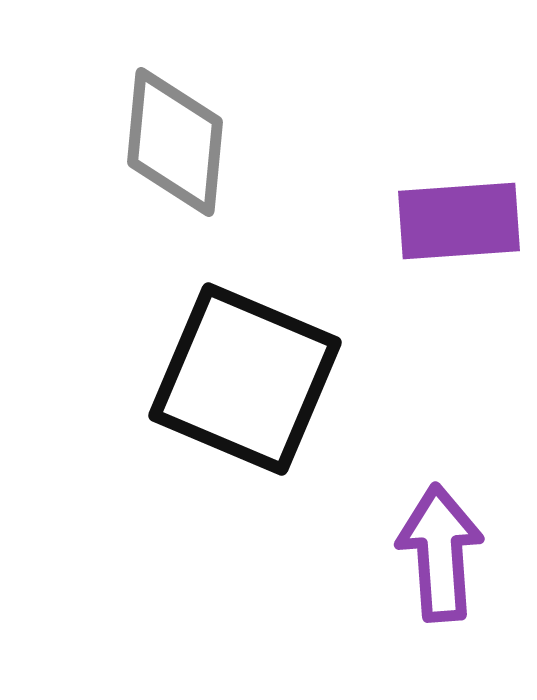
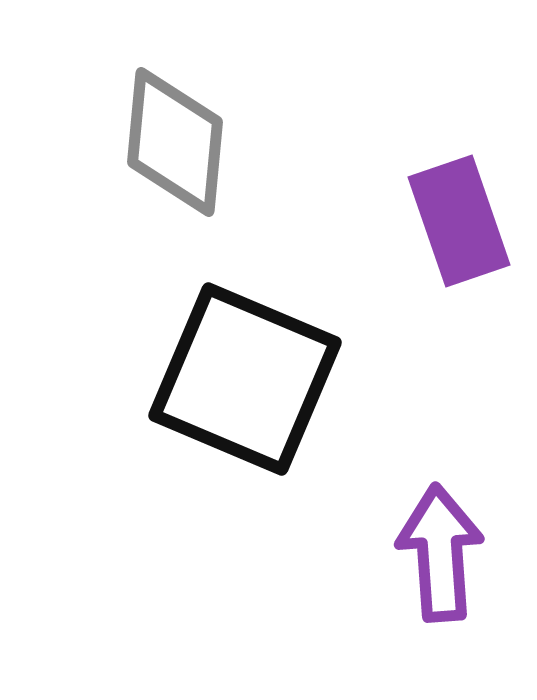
purple rectangle: rotated 75 degrees clockwise
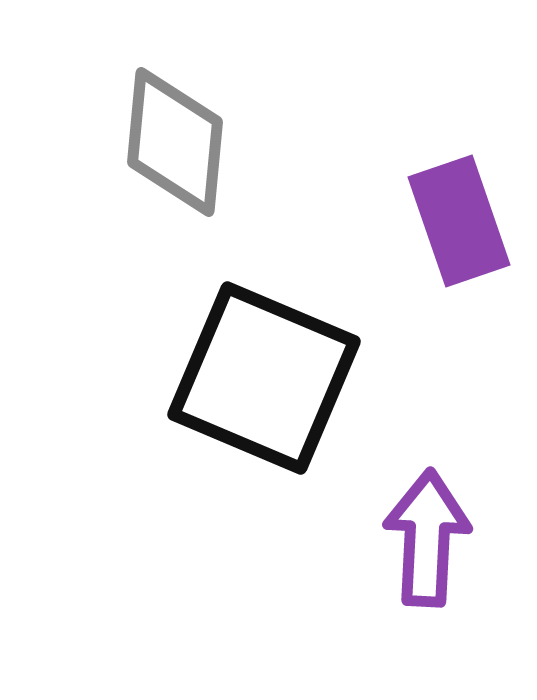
black square: moved 19 px right, 1 px up
purple arrow: moved 13 px left, 15 px up; rotated 7 degrees clockwise
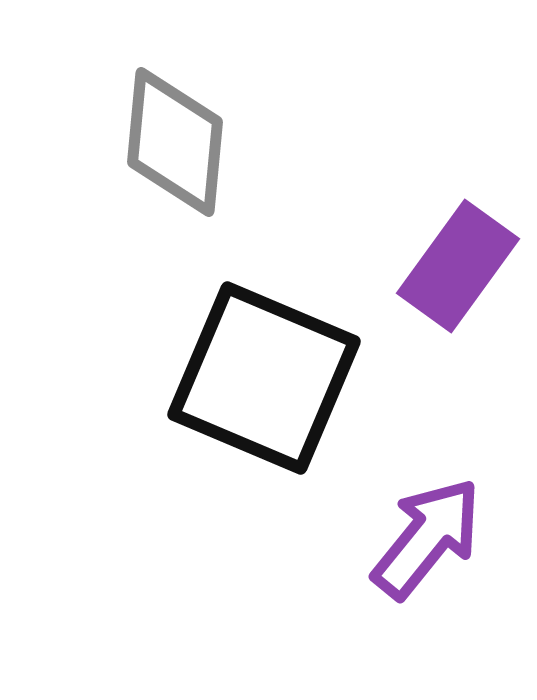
purple rectangle: moved 1 px left, 45 px down; rotated 55 degrees clockwise
purple arrow: rotated 36 degrees clockwise
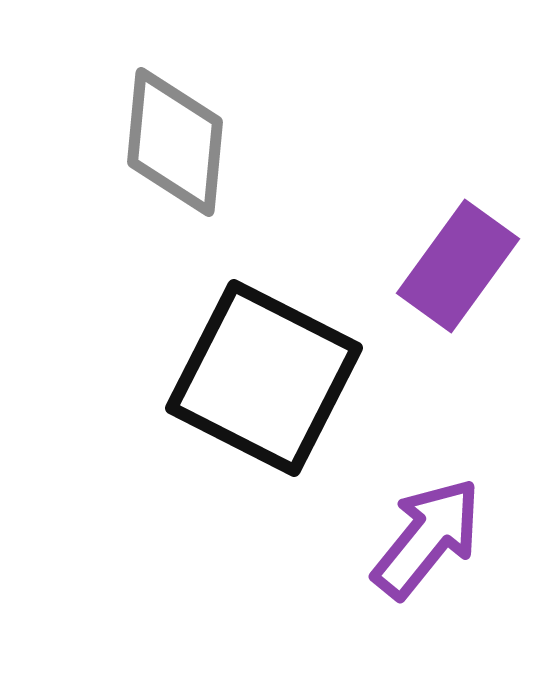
black square: rotated 4 degrees clockwise
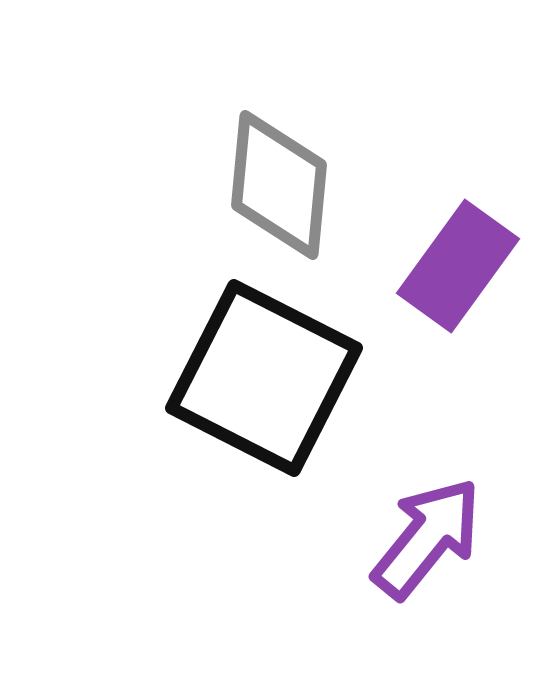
gray diamond: moved 104 px right, 43 px down
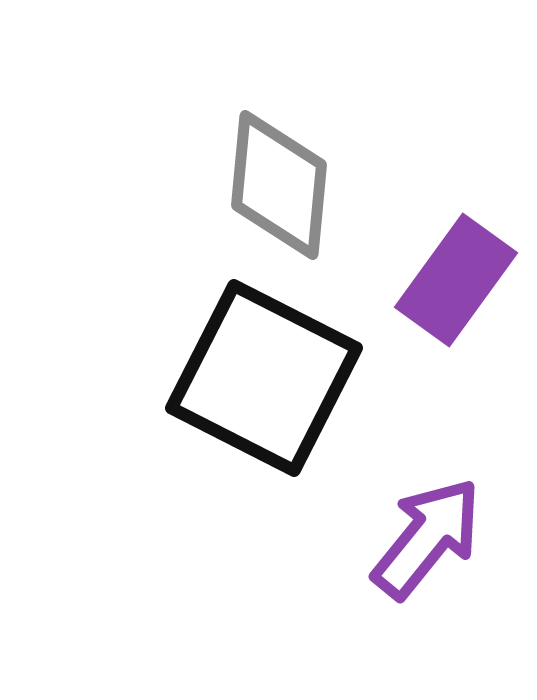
purple rectangle: moved 2 px left, 14 px down
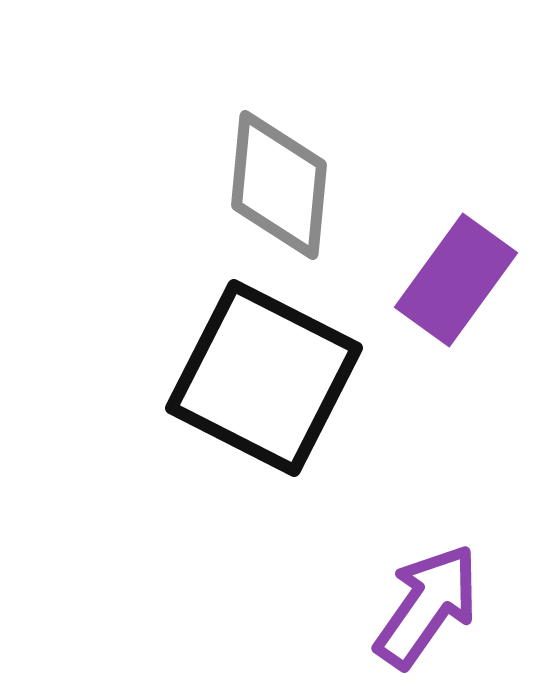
purple arrow: moved 68 px down; rotated 4 degrees counterclockwise
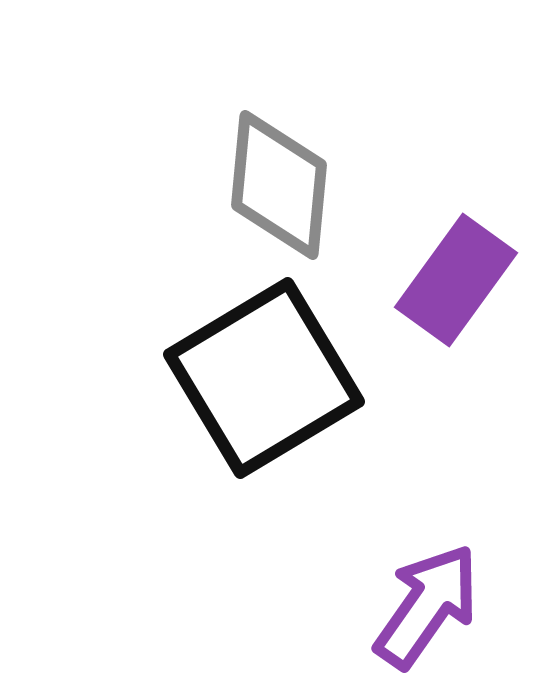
black square: rotated 32 degrees clockwise
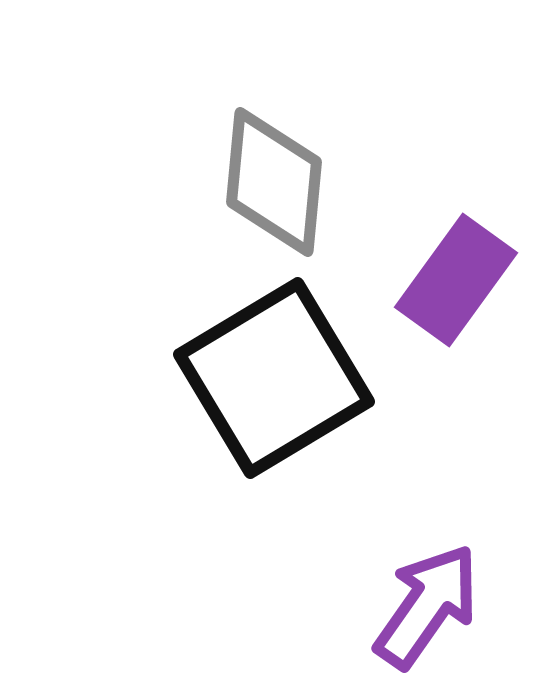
gray diamond: moved 5 px left, 3 px up
black square: moved 10 px right
